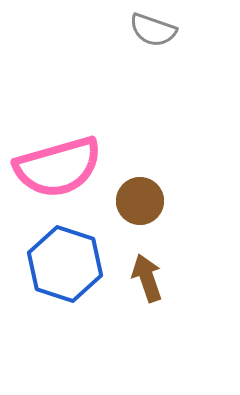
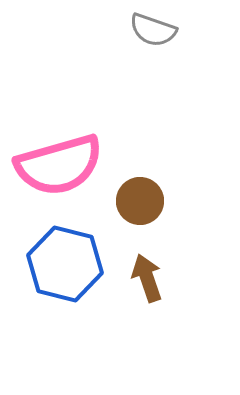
pink semicircle: moved 1 px right, 2 px up
blue hexagon: rotated 4 degrees counterclockwise
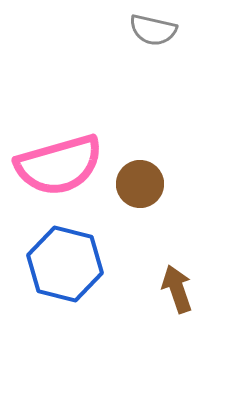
gray semicircle: rotated 6 degrees counterclockwise
brown circle: moved 17 px up
brown arrow: moved 30 px right, 11 px down
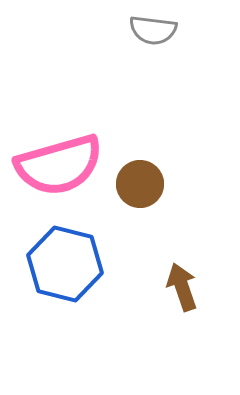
gray semicircle: rotated 6 degrees counterclockwise
brown arrow: moved 5 px right, 2 px up
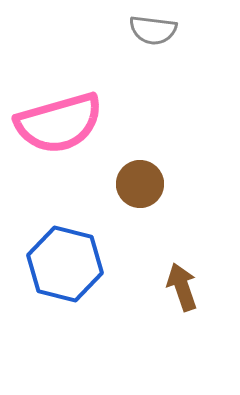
pink semicircle: moved 42 px up
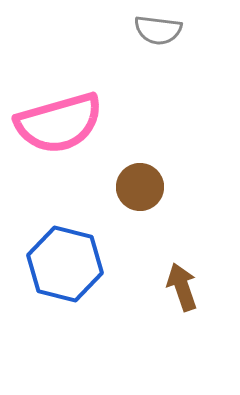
gray semicircle: moved 5 px right
brown circle: moved 3 px down
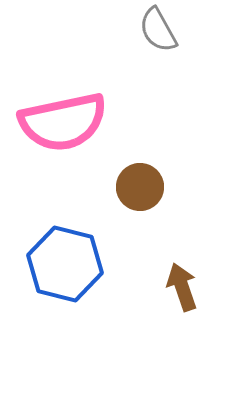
gray semicircle: rotated 54 degrees clockwise
pink semicircle: moved 4 px right, 1 px up; rotated 4 degrees clockwise
